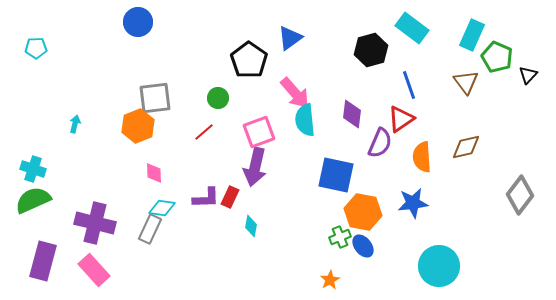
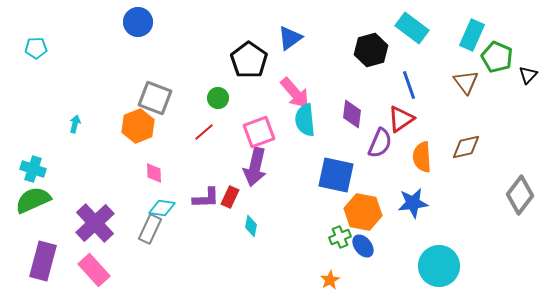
gray square at (155, 98): rotated 28 degrees clockwise
purple cross at (95, 223): rotated 33 degrees clockwise
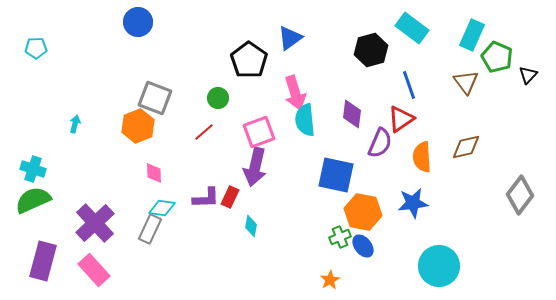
pink arrow at (295, 93): rotated 24 degrees clockwise
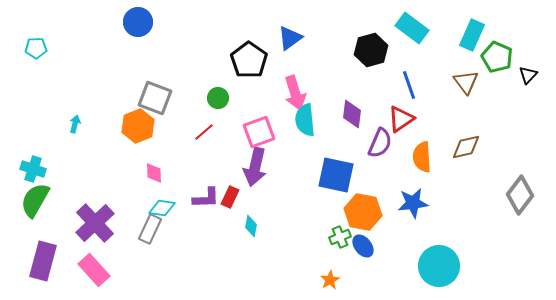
green semicircle at (33, 200): moved 2 px right; rotated 36 degrees counterclockwise
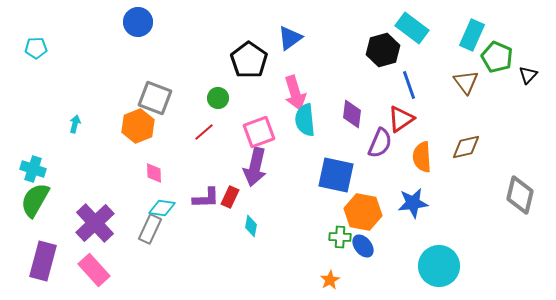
black hexagon at (371, 50): moved 12 px right
gray diamond at (520, 195): rotated 24 degrees counterclockwise
green cross at (340, 237): rotated 25 degrees clockwise
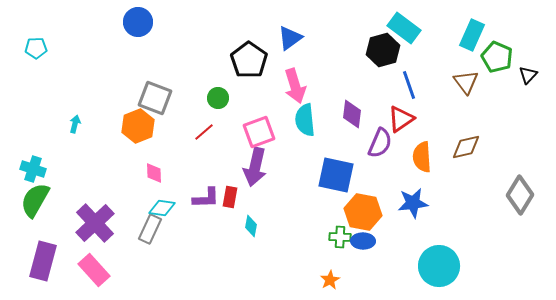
cyan rectangle at (412, 28): moved 8 px left
pink arrow at (295, 93): moved 7 px up
gray diamond at (520, 195): rotated 18 degrees clockwise
red rectangle at (230, 197): rotated 15 degrees counterclockwise
blue ellipse at (363, 246): moved 5 px up; rotated 50 degrees counterclockwise
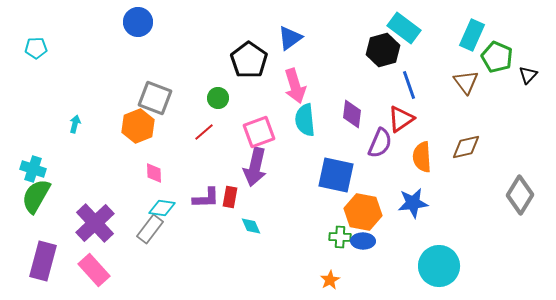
green semicircle at (35, 200): moved 1 px right, 4 px up
cyan diamond at (251, 226): rotated 35 degrees counterclockwise
gray rectangle at (150, 229): rotated 12 degrees clockwise
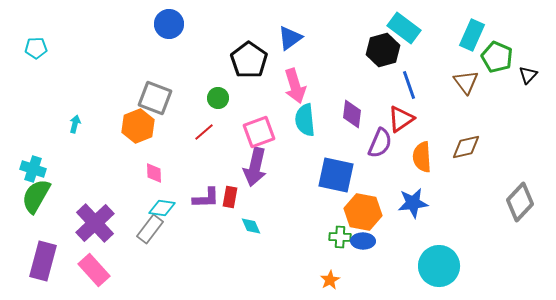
blue circle at (138, 22): moved 31 px right, 2 px down
gray diamond at (520, 195): moved 7 px down; rotated 12 degrees clockwise
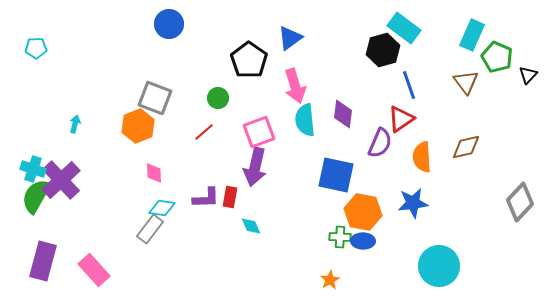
purple diamond at (352, 114): moved 9 px left
purple cross at (95, 223): moved 34 px left, 43 px up
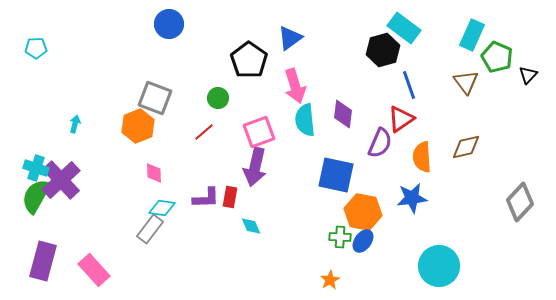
cyan cross at (33, 169): moved 3 px right, 1 px up
blue star at (413, 203): moved 1 px left, 5 px up
blue ellipse at (363, 241): rotated 55 degrees counterclockwise
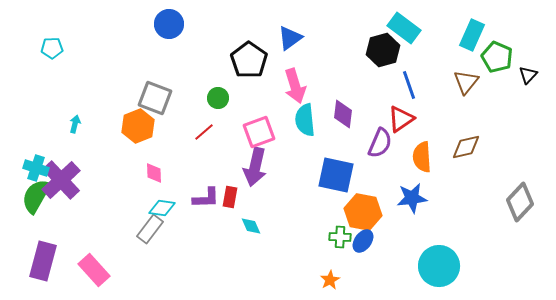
cyan pentagon at (36, 48): moved 16 px right
brown triangle at (466, 82): rotated 16 degrees clockwise
